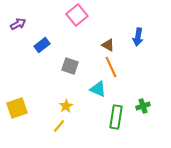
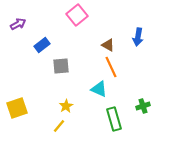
gray square: moved 9 px left; rotated 24 degrees counterclockwise
cyan triangle: moved 1 px right
green rectangle: moved 2 px left, 2 px down; rotated 25 degrees counterclockwise
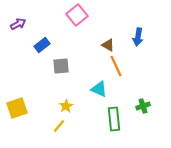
orange line: moved 5 px right, 1 px up
green rectangle: rotated 10 degrees clockwise
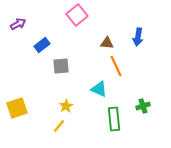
brown triangle: moved 1 px left, 2 px up; rotated 24 degrees counterclockwise
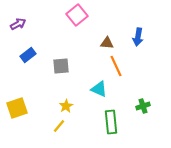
blue rectangle: moved 14 px left, 10 px down
green rectangle: moved 3 px left, 3 px down
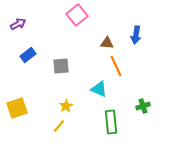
blue arrow: moved 2 px left, 2 px up
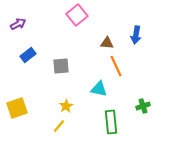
cyan triangle: rotated 12 degrees counterclockwise
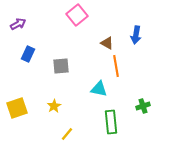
brown triangle: rotated 24 degrees clockwise
blue rectangle: moved 1 px up; rotated 28 degrees counterclockwise
orange line: rotated 15 degrees clockwise
yellow star: moved 12 px left
yellow line: moved 8 px right, 8 px down
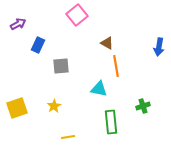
blue arrow: moved 23 px right, 12 px down
blue rectangle: moved 10 px right, 9 px up
yellow line: moved 1 px right, 3 px down; rotated 40 degrees clockwise
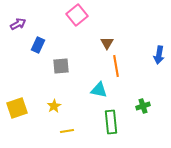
brown triangle: rotated 32 degrees clockwise
blue arrow: moved 8 px down
cyan triangle: moved 1 px down
yellow line: moved 1 px left, 6 px up
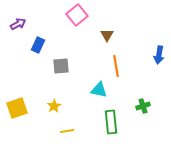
brown triangle: moved 8 px up
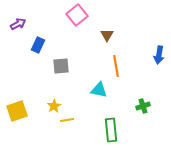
yellow square: moved 3 px down
green rectangle: moved 8 px down
yellow line: moved 11 px up
